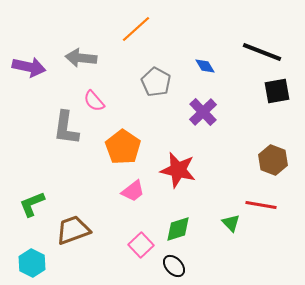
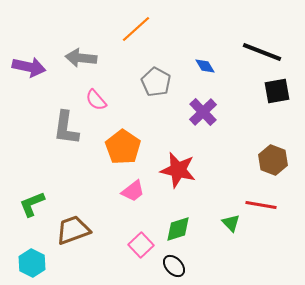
pink semicircle: moved 2 px right, 1 px up
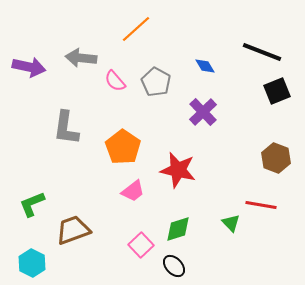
black square: rotated 12 degrees counterclockwise
pink semicircle: moved 19 px right, 19 px up
brown hexagon: moved 3 px right, 2 px up
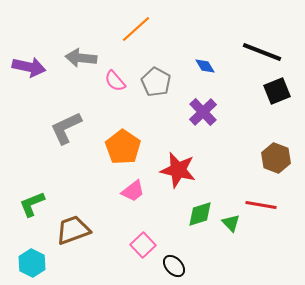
gray L-shape: rotated 57 degrees clockwise
green diamond: moved 22 px right, 15 px up
pink square: moved 2 px right
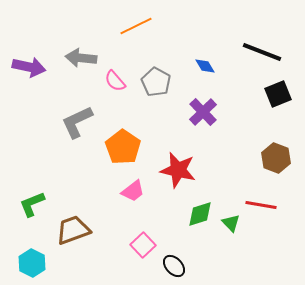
orange line: moved 3 px up; rotated 16 degrees clockwise
black square: moved 1 px right, 3 px down
gray L-shape: moved 11 px right, 6 px up
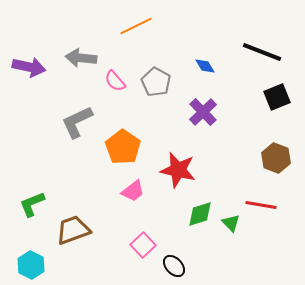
black square: moved 1 px left, 3 px down
cyan hexagon: moved 1 px left, 2 px down
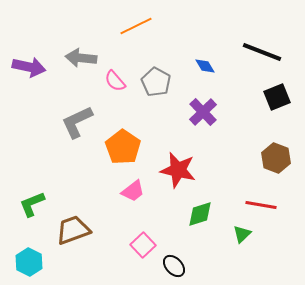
green triangle: moved 11 px right, 11 px down; rotated 30 degrees clockwise
cyan hexagon: moved 2 px left, 3 px up
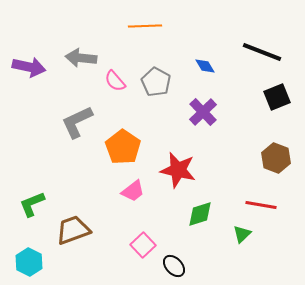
orange line: moved 9 px right; rotated 24 degrees clockwise
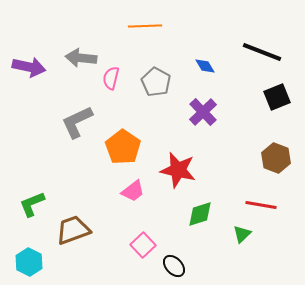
pink semicircle: moved 4 px left, 3 px up; rotated 55 degrees clockwise
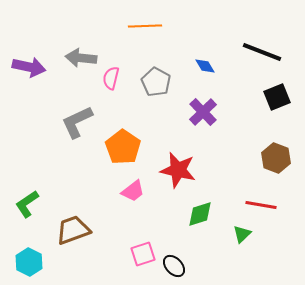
green L-shape: moved 5 px left; rotated 12 degrees counterclockwise
pink square: moved 9 px down; rotated 25 degrees clockwise
